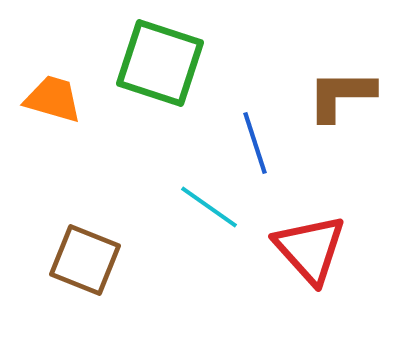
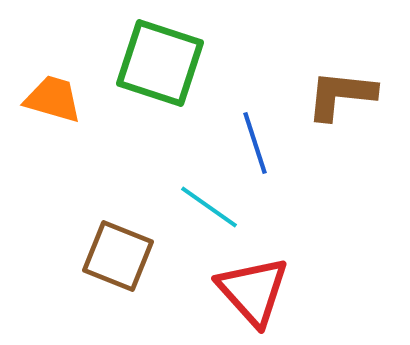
brown L-shape: rotated 6 degrees clockwise
red triangle: moved 57 px left, 42 px down
brown square: moved 33 px right, 4 px up
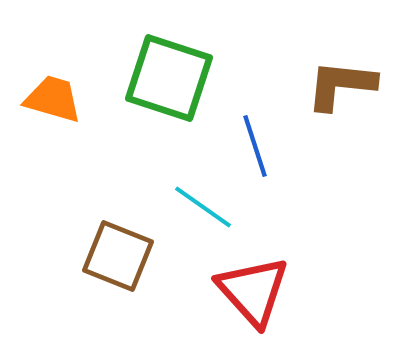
green square: moved 9 px right, 15 px down
brown L-shape: moved 10 px up
blue line: moved 3 px down
cyan line: moved 6 px left
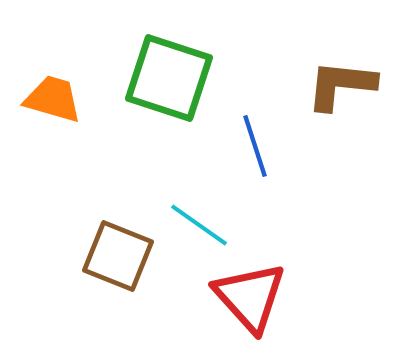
cyan line: moved 4 px left, 18 px down
red triangle: moved 3 px left, 6 px down
